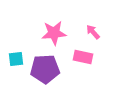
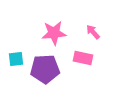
pink rectangle: moved 1 px down
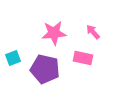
cyan square: moved 3 px left, 1 px up; rotated 14 degrees counterclockwise
purple pentagon: rotated 16 degrees clockwise
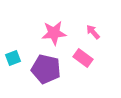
pink rectangle: rotated 24 degrees clockwise
purple pentagon: moved 1 px right
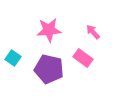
pink star: moved 5 px left, 3 px up
cyan square: rotated 35 degrees counterclockwise
purple pentagon: moved 3 px right
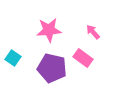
purple pentagon: moved 3 px right, 1 px up
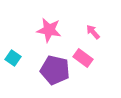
pink star: rotated 15 degrees clockwise
purple pentagon: moved 3 px right, 2 px down
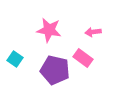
pink arrow: rotated 56 degrees counterclockwise
cyan square: moved 2 px right, 1 px down
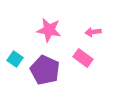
purple pentagon: moved 10 px left; rotated 12 degrees clockwise
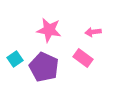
cyan square: rotated 21 degrees clockwise
purple pentagon: moved 1 px left, 3 px up
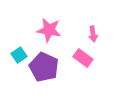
pink arrow: moved 2 px down; rotated 91 degrees counterclockwise
cyan square: moved 4 px right, 4 px up
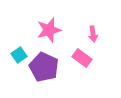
pink star: rotated 25 degrees counterclockwise
pink rectangle: moved 1 px left
